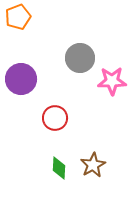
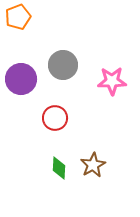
gray circle: moved 17 px left, 7 px down
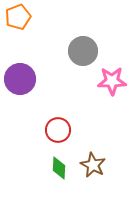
gray circle: moved 20 px right, 14 px up
purple circle: moved 1 px left
red circle: moved 3 px right, 12 px down
brown star: rotated 15 degrees counterclockwise
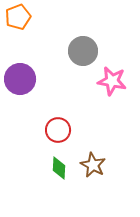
pink star: rotated 12 degrees clockwise
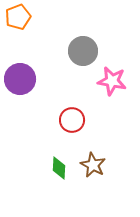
red circle: moved 14 px right, 10 px up
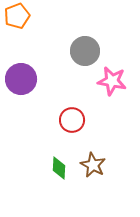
orange pentagon: moved 1 px left, 1 px up
gray circle: moved 2 px right
purple circle: moved 1 px right
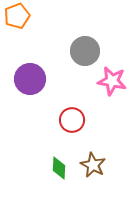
purple circle: moved 9 px right
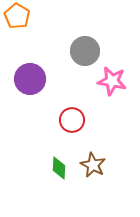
orange pentagon: rotated 20 degrees counterclockwise
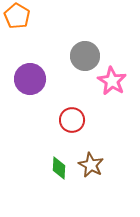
gray circle: moved 5 px down
pink star: rotated 20 degrees clockwise
brown star: moved 2 px left
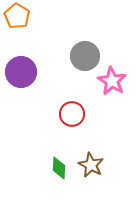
purple circle: moved 9 px left, 7 px up
red circle: moved 6 px up
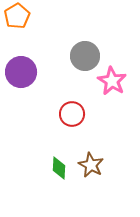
orange pentagon: rotated 10 degrees clockwise
